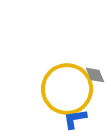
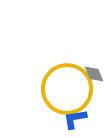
gray diamond: moved 1 px left, 1 px up
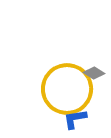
gray diamond: moved 1 px up; rotated 35 degrees counterclockwise
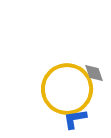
gray diamond: rotated 40 degrees clockwise
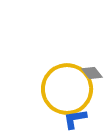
gray diamond: moved 2 px left; rotated 20 degrees counterclockwise
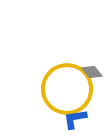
gray diamond: moved 1 px up
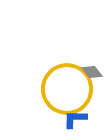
blue L-shape: rotated 10 degrees clockwise
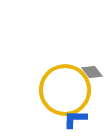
yellow circle: moved 2 px left, 1 px down
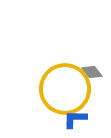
yellow circle: moved 1 px up
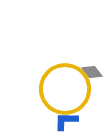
blue L-shape: moved 9 px left, 2 px down
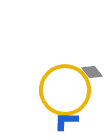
yellow circle: moved 1 px down
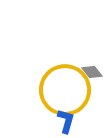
blue L-shape: rotated 105 degrees clockwise
